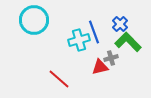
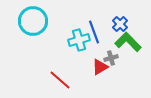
cyan circle: moved 1 px left, 1 px down
red triangle: rotated 18 degrees counterclockwise
red line: moved 1 px right, 1 px down
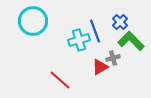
blue cross: moved 2 px up
blue line: moved 1 px right, 1 px up
green L-shape: moved 3 px right, 1 px up
gray cross: moved 2 px right
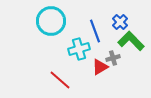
cyan circle: moved 18 px right
cyan cross: moved 9 px down
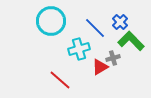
blue line: moved 3 px up; rotated 25 degrees counterclockwise
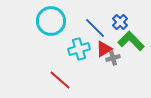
red triangle: moved 4 px right, 18 px up
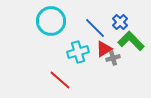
cyan cross: moved 1 px left, 3 px down
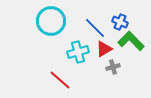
blue cross: rotated 21 degrees counterclockwise
gray cross: moved 9 px down
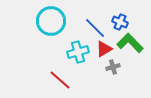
green L-shape: moved 1 px left, 2 px down
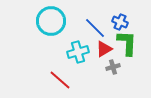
green L-shape: moved 3 px left; rotated 48 degrees clockwise
